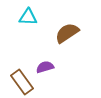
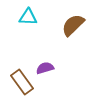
brown semicircle: moved 6 px right, 8 px up; rotated 10 degrees counterclockwise
purple semicircle: moved 1 px down
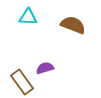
brown semicircle: rotated 65 degrees clockwise
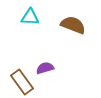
cyan triangle: moved 2 px right
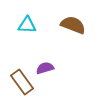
cyan triangle: moved 3 px left, 8 px down
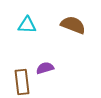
brown rectangle: rotated 30 degrees clockwise
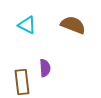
cyan triangle: rotated 24 degrees clockwise
purple semicircle: rotated 102 degrees clockwise
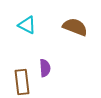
brown semicircle: moved 2 px right, 2 px down
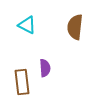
brown semicircle: rotated 105 degrees counterclockwise
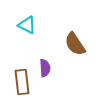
brown semicircle: moved 17 px down; rotated 40 degrees counterclockwise
